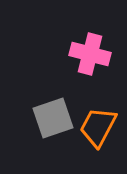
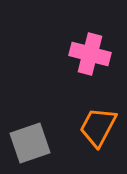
gray square: moved 23 px left, 25 px down
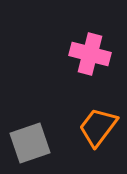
orange trapezoid: rotated 9 degrees clockwise
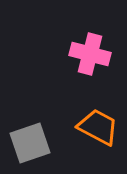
orange trapezoid: rotated 81 degrees clockwise
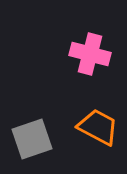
gray square: moved 2 px right, 4 px up
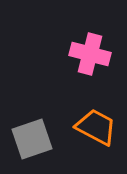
orange trapezoid: moved 2 px left
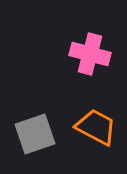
gray square: moved 3 px right, 5 px up
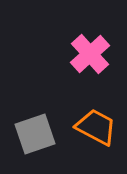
pink cross: rotated 33 degrees clockwise
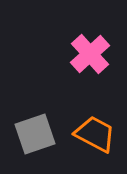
orange trapezoid: moved 1 px left, 7 px down
